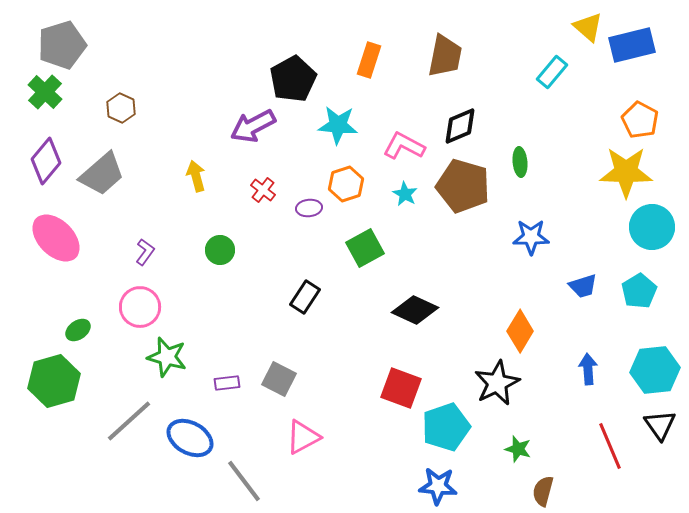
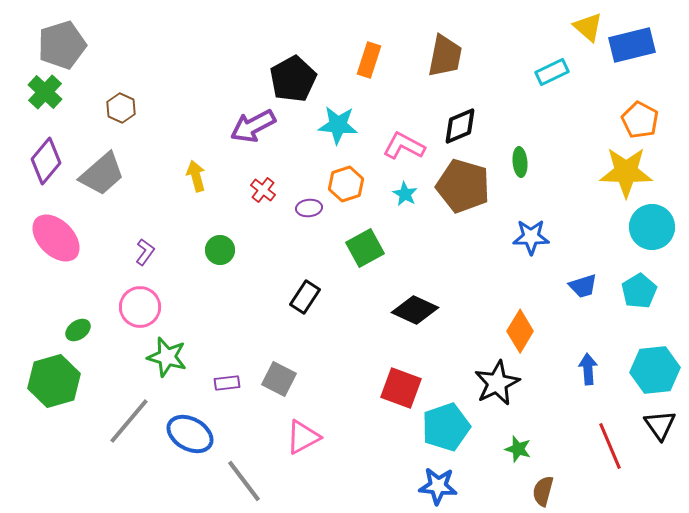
cyan rectangle at (552, 72): rotated 24 degrees clockwise
gray line at (129, 421): rotated 8 degrees counterclockwise
blue ellipse at (190, 438): moved 4 px up
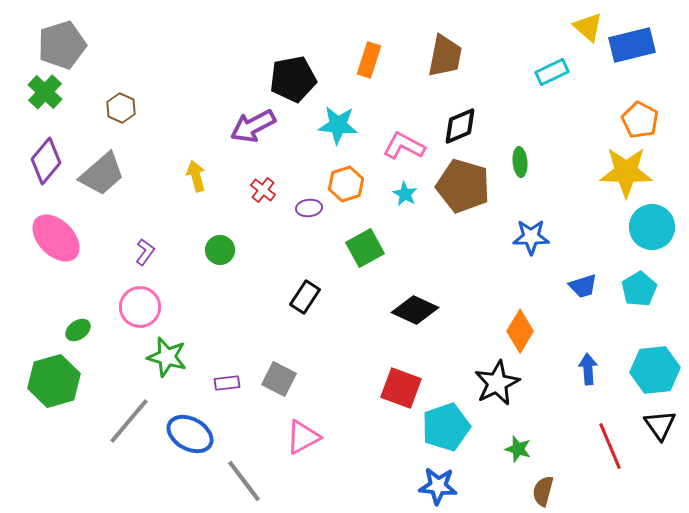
black pentagon at (293, 79): rotated 18 degrees clockwise
cyan pentagon at (639, 291): moved 2 px up
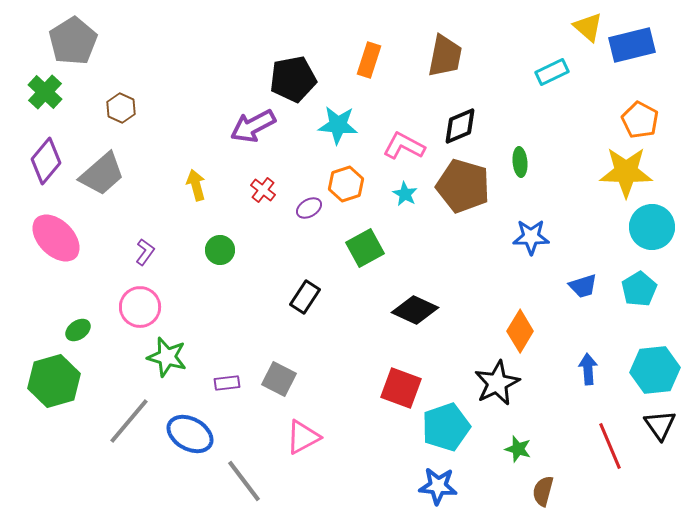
gray pentagon at (62, 45): moved 11 px right, 4 px up; rotated 15 degrees counterclockwise
yellow arrow at (196, 176): moved 9 px down
purple ellipse at (309, 208): rotated 25 degrees counterclockwise
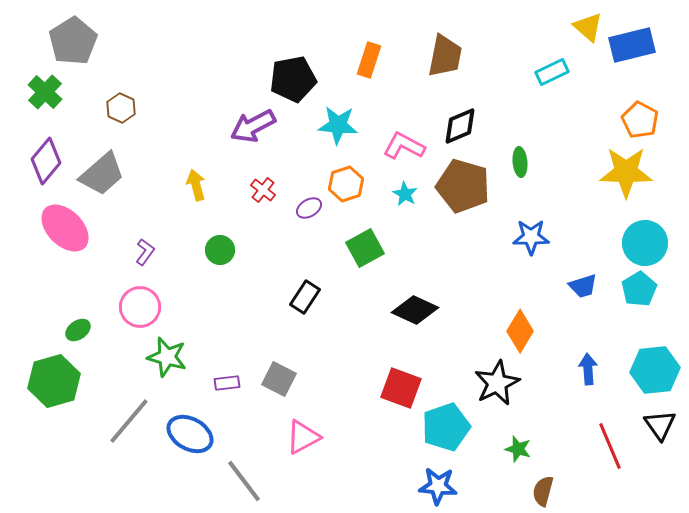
cyan circle at (652, 227): moved 7 px left, 16 px down
pink ellipse at (56, 238): moved 9 px right, 10 px up
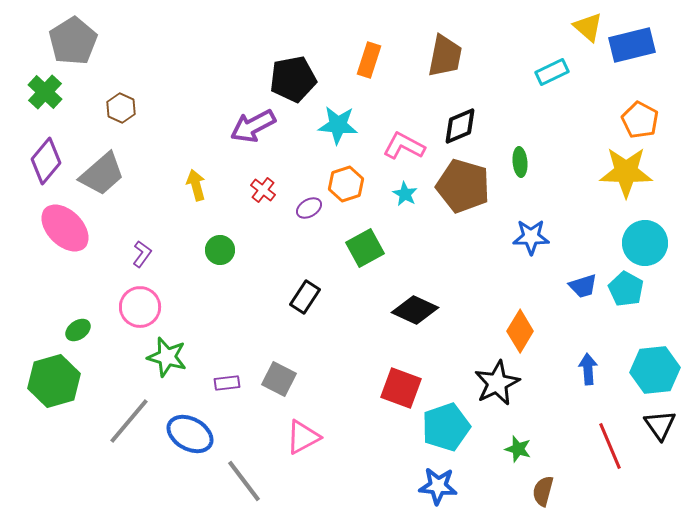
purple L-shape at (145, 252): moved 3 px left, 2 px down
cyan pentagon at (639, 289): moved 13 px left; rotated 12 degrees counterclockwise
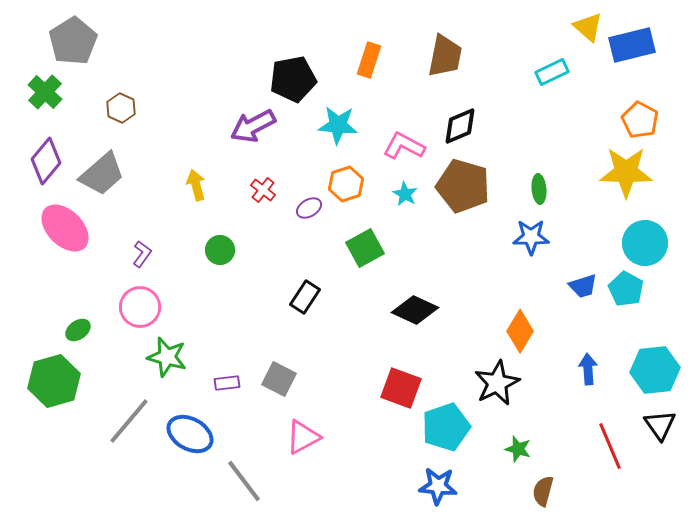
green ellipse at (520, 162): moved 19 px right, 27 px down
